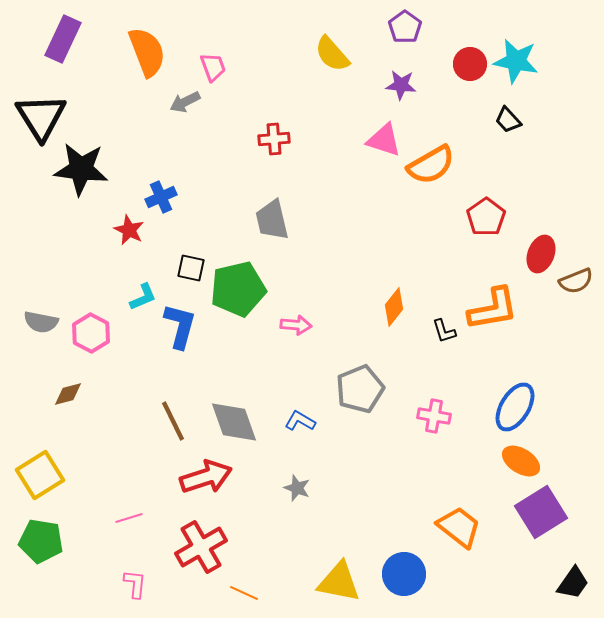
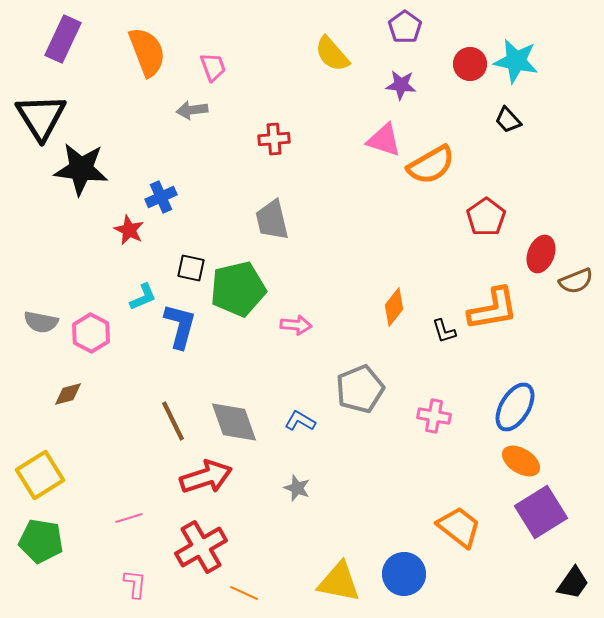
gray arrow at (185, 102): moved 7 px right, 8 px down; rotated 20 degrees clockwise
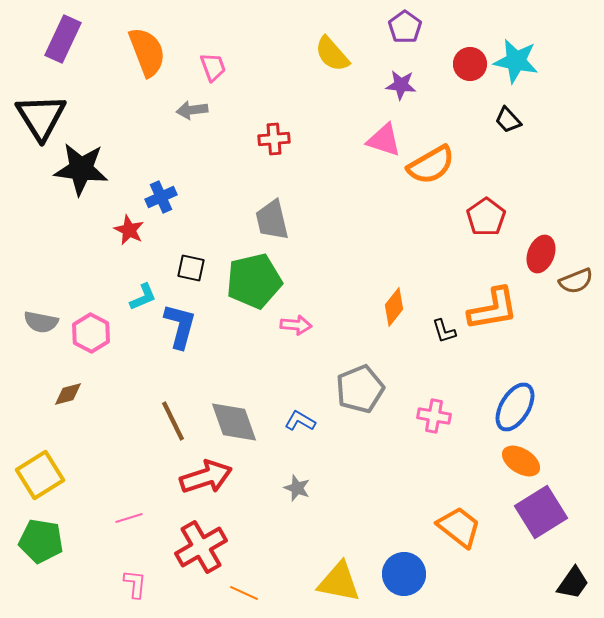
green pentagon at (238, 289): moved 16 px right, 8 px up
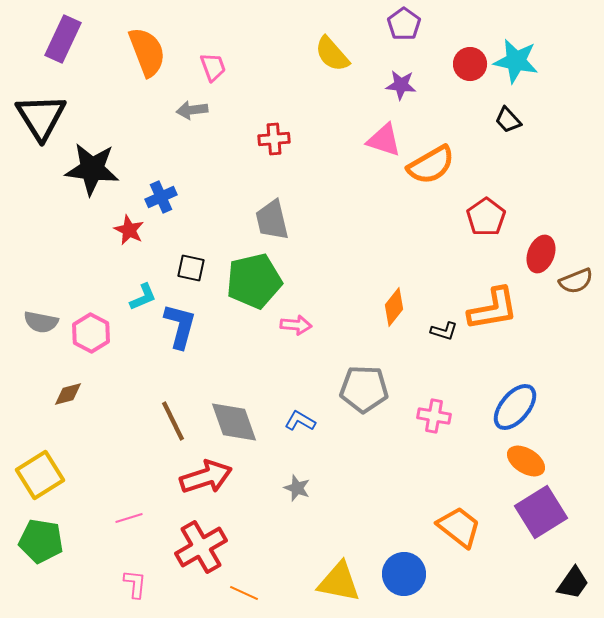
purple pentagon at (405, 27): moved 1 px left, 3 px up
black star at (81, 169): moved 11 px right
black L-shape at (444, 331): rotated 56 degrees counterclockwise
gray pentagon at (360, 389): moved 4 px right; rotated 24 degrees clockwise
blue ellipse at (515, 407): rotated 9 degrees clockwise
orange ellipse at (521, 461): moved 5 px right
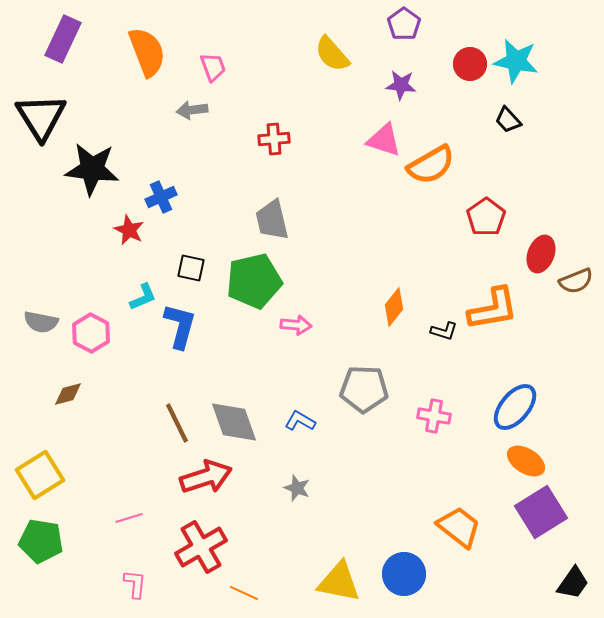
brown line at (173, 421): moved 4 px right, 2 px down
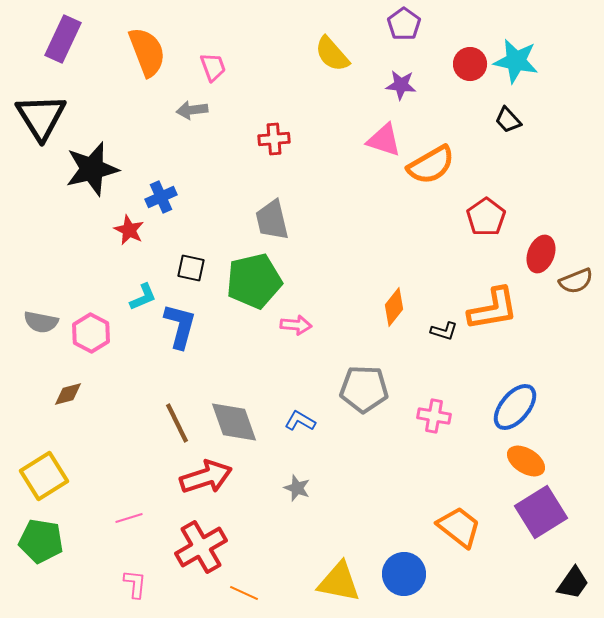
black star at (92, 169): rotated 20 degrees counterclockwise
yellow square at (40, 475): moved 4 px right, 1 px down
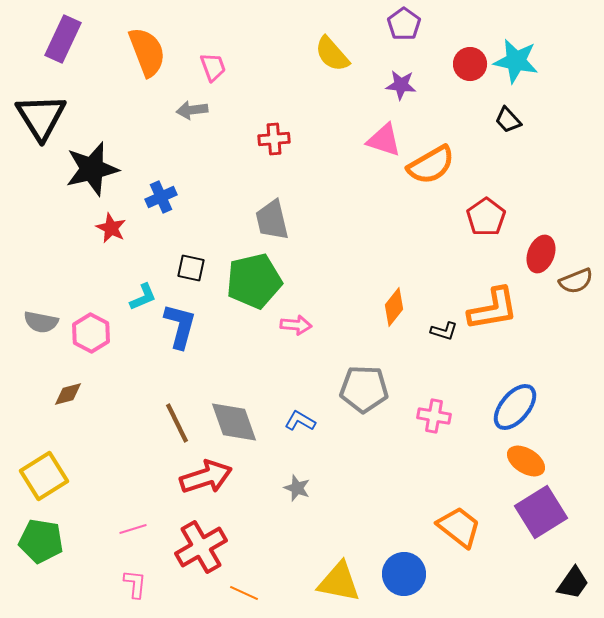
red star at (129, 230): moved 18 px left, 2 px up
pink line at (129, 518): moved 4 px right, 11 px down
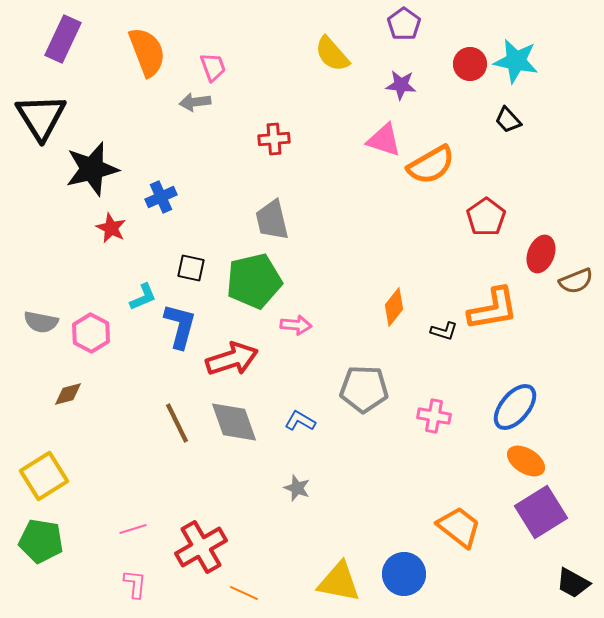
gray arrow at (192, 110): moved 3 px right, 8 px up
red arrow at (206, 477): moved 26 px right, 118 px up
black trapezoid at (573, 583): rotated 84 degrees clockwise
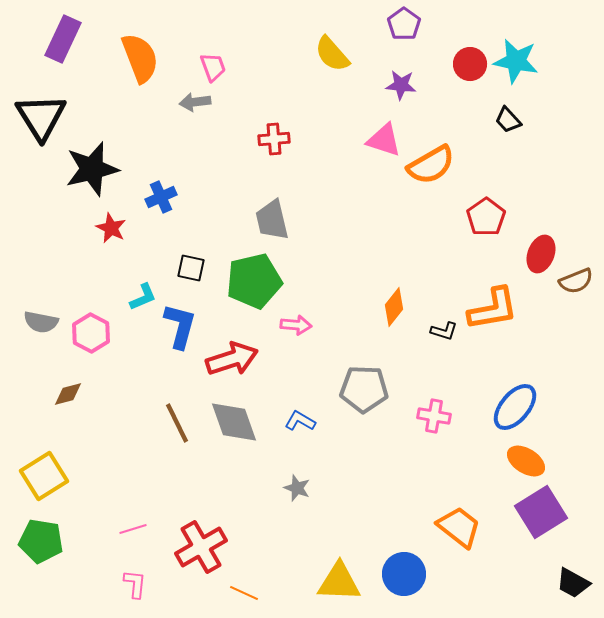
orange semicircle at (147, 52): moved 7 px left, 6 px down
yellow triangle at (339, 582): rotated 9 degrees counterclockwise
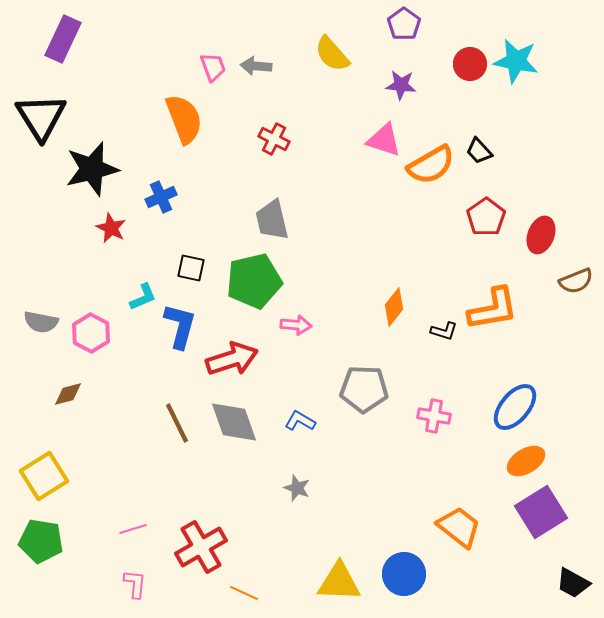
orange semicircle at (140, 58): moved 44 px right, 61 px down
gray arrow at (195, 102): moved 61 px right, 36 px up; rotated 12 degrees clockwise
black trapezoid at (508, 120): moved 29 px left, 31 px down
red cross at (274, 139): rotated 32 degrees clockwise
red ellipse at (541, 254): moved 19 px up
orange ellipse at (526, 461): rotated 63 degrees counterclockwise
